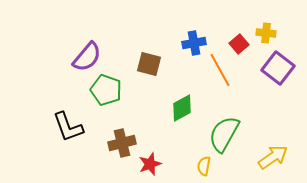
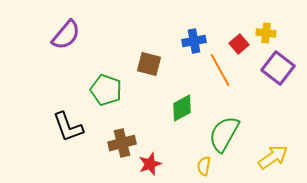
blue cross: moved 2 px up
purple semicircle: moved 21 px left, 22 px up
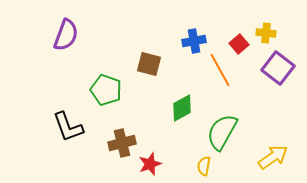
purple semicircle: rotated 20 degrees counterclockwise
green semicircle: moved 2 px left, 2 px up
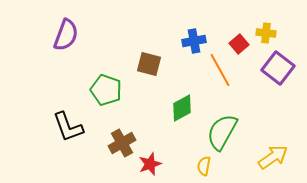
brown cross: rotated 16 degrees counterclockwise
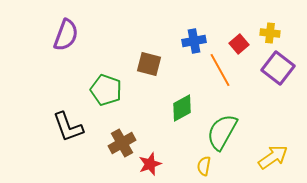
yellow cross: moved 4 px right
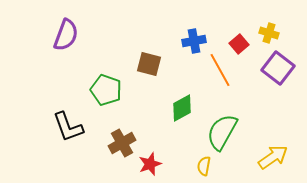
yellow cross: moved 1 px left; rotated 12 degrees clockwise
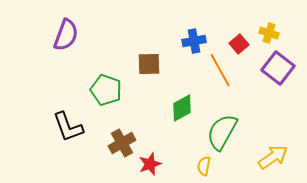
brown square: rotated 15 degrees counterclockwise
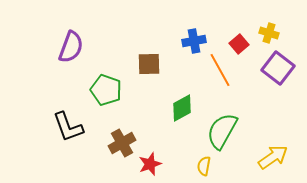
purple semicircle: moved 5 px right, 12 px down
green semicircle: moved 1 px up
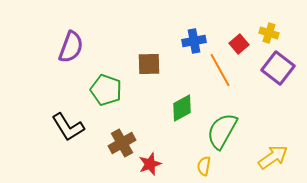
black L-shape: rotated 12 degrees counterclockwise
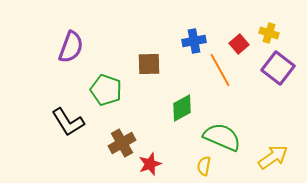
black L-shape: moved 5 px up
green semicircle: moved 6 px down; rotated 84 degrees clockwise
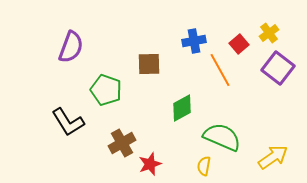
yellow cross: rotated 36 degrees clockwise
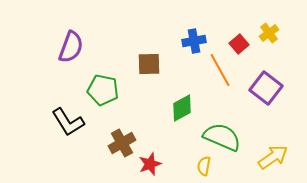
purple square: moved 12 px left, 20 px down
green pentagon: moved 3 px left; rotated 8 degrees counterclockwise
